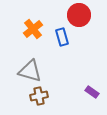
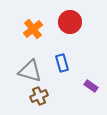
red circle: moved 9 px left, 7 px down
blue rectangle: moved 26 px down
purple rectangle: moved 1 px left, 6 px up
brown cross: rotated 12 degrees counterclockwise
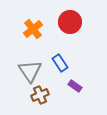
blue rectangle: moved 2 px left; rotated 18 degrees counterclockwise
gray triangle: rotated 40 degrees clockwise
purple rectangle: moved 16 px left
brown cross: moved 1 px right, 1 px up
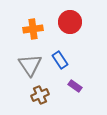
orange cross: rotated 30 degrees clockwise
blue rectangle: moved 3 px up
gray triangle: moved 6 px up
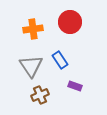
gray triangle: moved 1 px right, 1 px down
purple rectangle: rotated 16 degrees counterclockwise
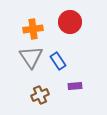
blue rectangle: moved 2 px left, 1 px down
gray triangle: moved 9 px up
purple rectangle: rotated 24 degrees counterclockwise
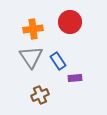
purple rectangle: moved 8 px up
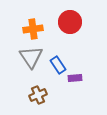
blue rectangle: moved 4 px down
brown cross: moved 2 px left
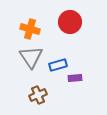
orange cross: moved 3 px left; rotated 24 degrees clockwise
blue rectangle: rotated 72 degrees counterclockwise
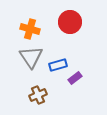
purple rectangle: rotated 32 degrees counterclockwise
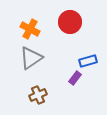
orange cross: rotated 12 degrees clockwise
gray triangle: moved 1 px down; rotated 30 degrees clockwise
blue rectangle: moved 30 px right, 4 px up
purple rectangle: rotated 16 degrees counterclockwise
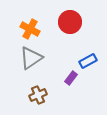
blue rectangle: rotated 12 degrees counterclockwise
purple rectangle: moved 4 px left
